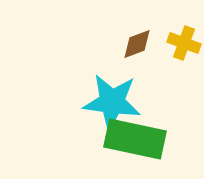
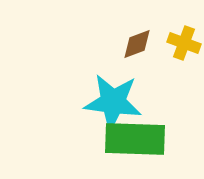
cyan star: moved 1 px right
green rectangle: rotated 10 degrees counterclockwise
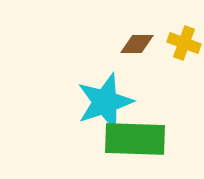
brown diamond: rotated 20 degrees clockwise
cyan star: moved 8 px left; rotated 26 degrees counterclockwise
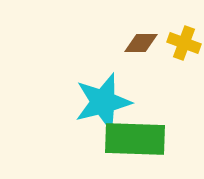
brown diamond: moved 4 px right, 1 px up
cyan star: moved 2 px left; rotated 4 degrees clockwise
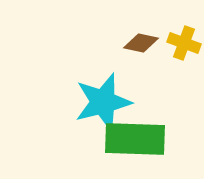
brown diamond: rotated 12 degrees clockwise
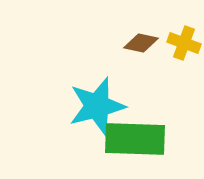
cyan star: moved 6 px left, 4 px down
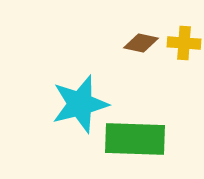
yellow cross: rotated 16 degrees counterclockwise
cyan star: moved 17 px left, 2 px up
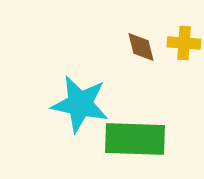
brown diamond: moved 4 px down; rotated 64 degrees clockwise
cyan star: rotated 26 degrees clockwise
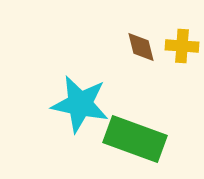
yellow cross: moved 2 px left, 3 px down
green rectangle: rotated 18 degrees clockwise
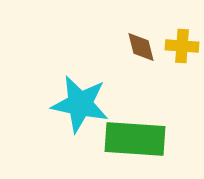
green rectangle: rotated 16 degrees counterclockwise
